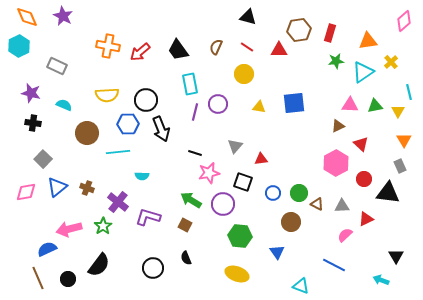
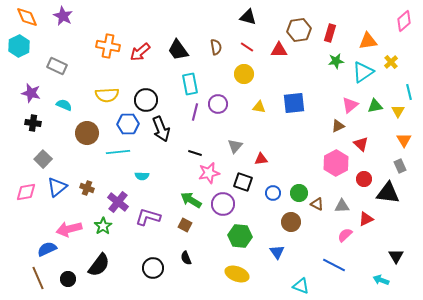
brown semicircle at (216, 47): rotated 147 degrees clockwise
pink triangle at (350, 105): rotated 42 degrees counterclockwise
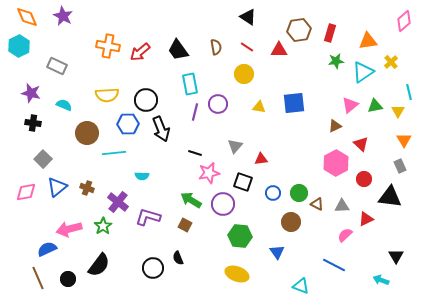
black triangle at (248, 17): rotated 18 degrees clockwise
brown triangle at (338, 126): moved 3 px left
cyan line at (118, 152): moved 4 px left, 1 px down
black triangle at (388, 193): moved 2 px right, 4 px down
black semicircle at (186, 258): moved 8 px left
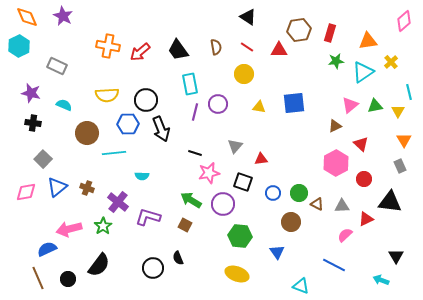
black triangle at (390, 197): moved 5 px down
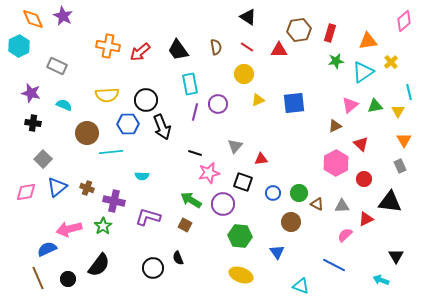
orange diamond at (27, 17): moved 6 px right, 2 px down
yellow triangle at (259, 107): moved 1 px left, 7 px up; rotated 32 degrees counterclockwise
black arrow at (161, 129): moved 1 px right, 2 px up
cyan line at (114, 153): moved 3 px left, 1 px up
purple cross at (118, 202): moved 4 px left, 1 px up; rotated 25 degrees counterclockwise
yellow ellipse at (237, 274): moved 4 px right, 1 px down
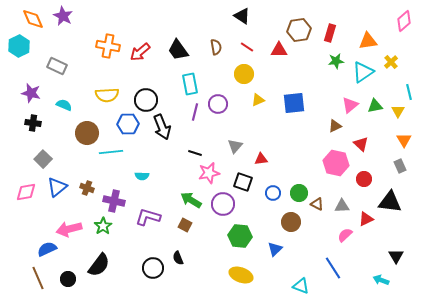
black triangle at (248, 17): moved 6 px left, 1 px up
pink hexagon at (336, 163): rotated 20 degrees counterclockwise
blue triangle at (277, 252): moved 2 px left, 3 px up; rotated 21 degrees clockwise
blue line at (334, 265): moved 1 px left, 3 px down; rotated 30 degrees clockwise
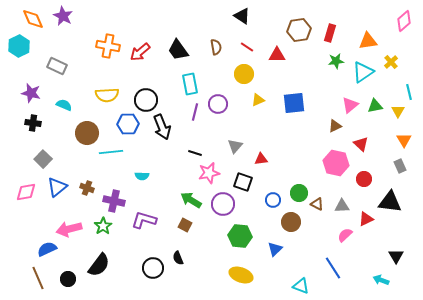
red triangle at (279, 50): moved 2 px left, 5 px down
blue circle at (273, 193): moved 7 px down
purple L-shape at (148, 217): moved 4 px left, 3 px down
